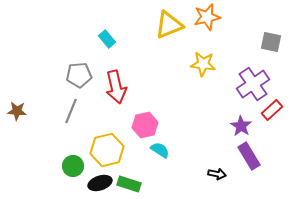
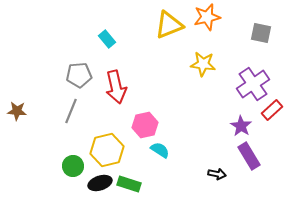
gray square: moved 10 px left, 9 px up
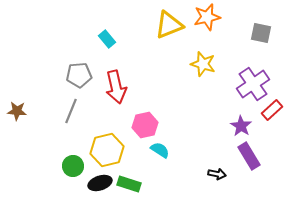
yellow star: rotated 10 degrees clockwise
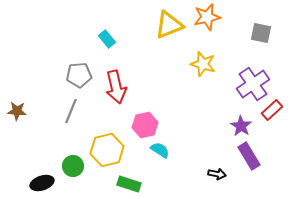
black ellipse: moved 58 px left
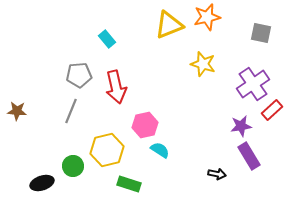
purple star: rotated 30 degrees clockwise
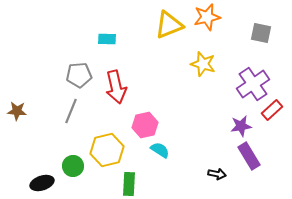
cyan rectangle: rotated 48 degrees counterclockwise
green rectangle: rotated 75 degrees clockwise
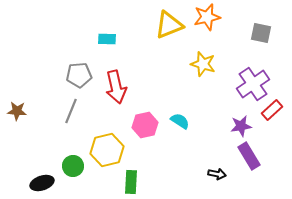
cyan semicircle: moved 20 px right, 29 px up
green rectangle: moved 2 px right, 2 px up
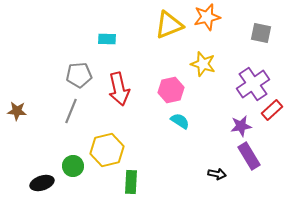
red arrow: moved 3 px right, 2 px down
pink hexagon: moved 26 px right, 35 px up
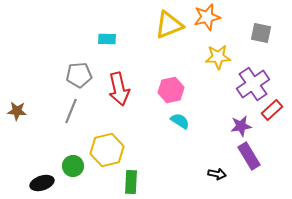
yellow star: moved 15 px right, 7 px up; rotated 20 degrees counterclockwise
